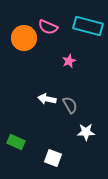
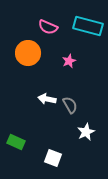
orange circle: moved 4 px right, 15 px down
white star: rotated 24 degrees counterclockwise
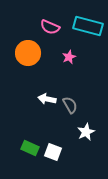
pink semicircle: moved 2 px right
pink star: moved 4 px up
green rectangle: moved 14 px right, 6 px down
white square: moved 6 px up
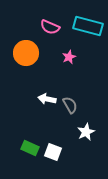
orange circle: moved 2 px left
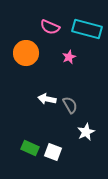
cyan rectangle: moved 1 px left, 3 px down
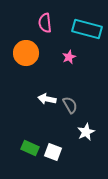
pink semicircle: moved 5 px left, 4 px up; rotated 60 degrees clockwise
